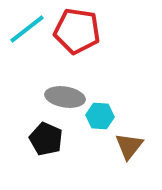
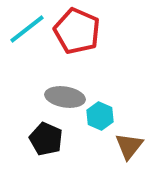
red pentagon: rotated 15 degrees clockwise
cyan hexagon: rotated 20 degrees clockwise
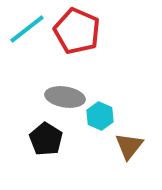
black pentagon: rotated 8 degrees clockwise
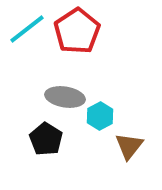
red pentagon: rotated 15 degrees clockwise
cyan hexagon: rotated 8 degrees clockwise
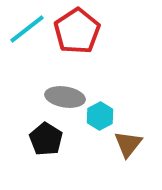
brown triangle: moved 1 px left, 2 px up
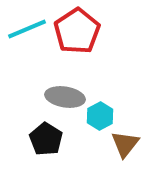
cyan line: rotated 15 degrees clockwise
brown triangle: moved 3 px left
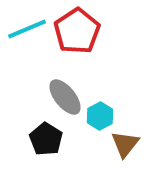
gray ellipse: rotated 42 degrees clockwise
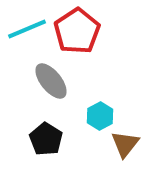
gray ellipse: moved 14 px left, 16 px up
